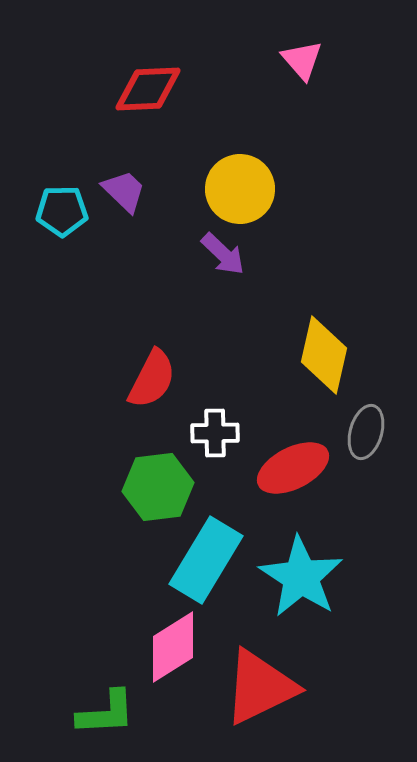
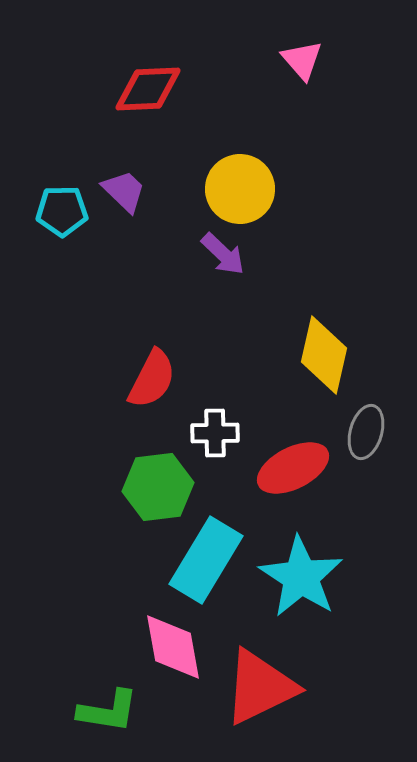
pink diamond: rotated 68 degrees counterclockwise
green L-shape: moved 2 px right, 2 px up; rotated 12 degrees clockwise
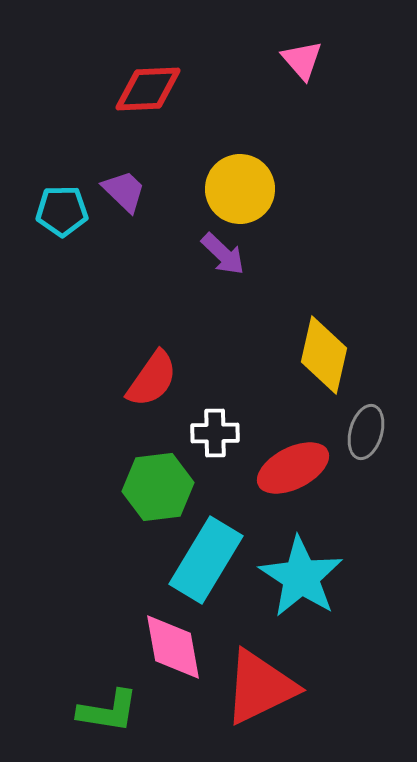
red semicircle: rotated 8 degrees clockwise
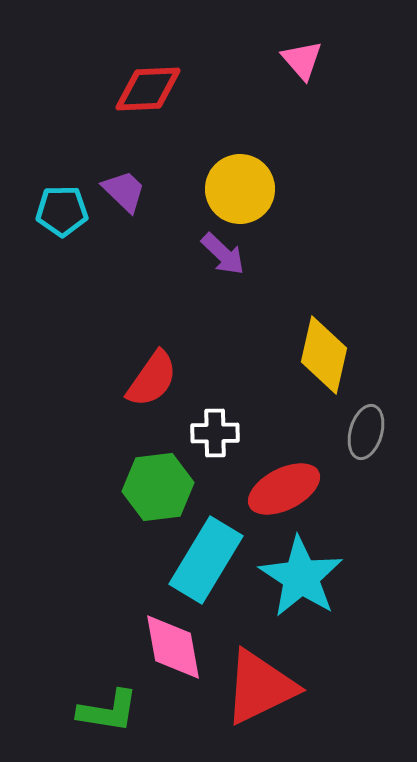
red ellipse: moved 9 px left, 21 px down
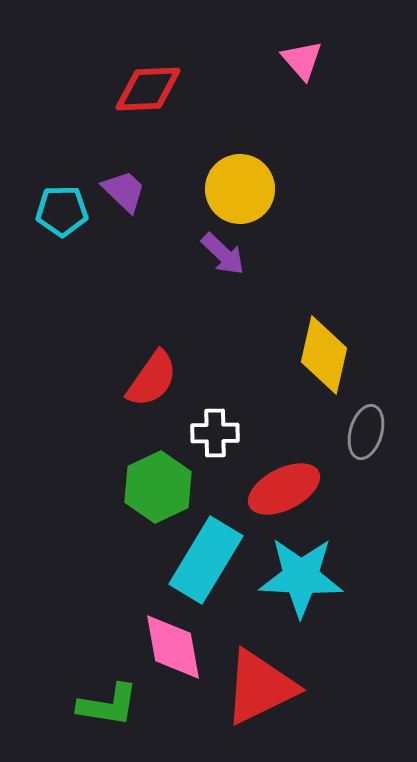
green hexagon: rotated 18 degrees counterclockwise
cyan star: rotated 30 degrees counterclockwise
green L-shape: moved 6 px up
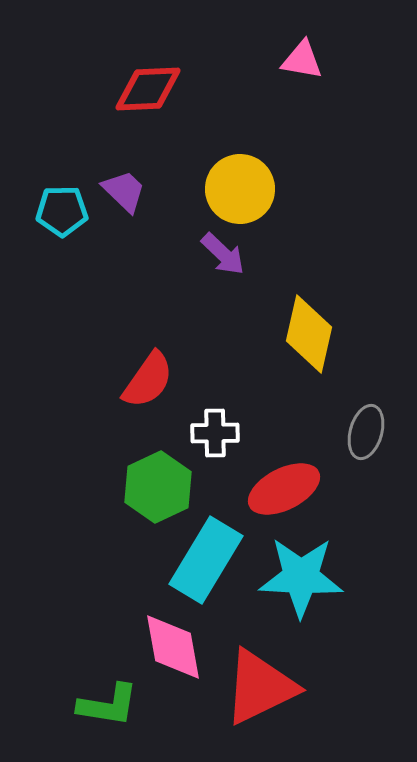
pink triangle: rotated 39 degrees counterclockwise
yellow diamond: moved 15 px left, 21 px up
red semicircle: moved 4 px left, 1 px down
